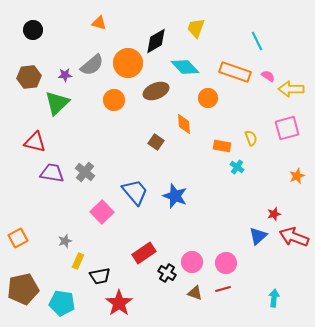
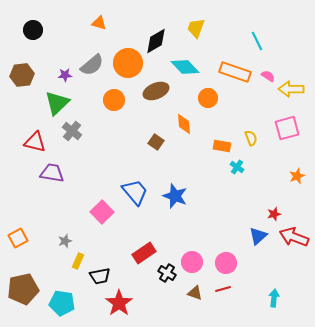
brown hexagon at (29, 77): moved 7 px left, 2 px up
gray cross at (85, 172): moved 13 px left, 41 px up
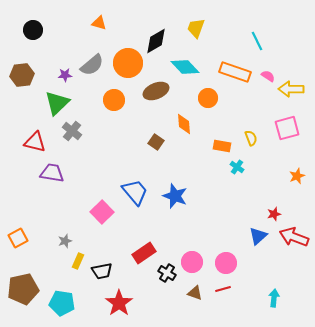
black trapezoid at (100, 276): moved 2 px right, 5 px up
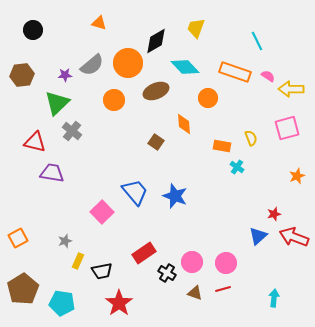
brown pentagon at (23, 289): rotated 20 degrees counterclockwise
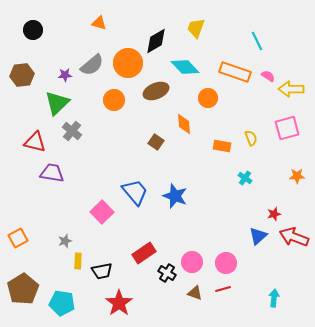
cyan cross at (237, 167): moved 8 px right, 11 px down
orange star at (297, 176): rotated 21 degrees clockwise
yellow rectangle at (78, 261): rotated 21 degrees counterclockwise
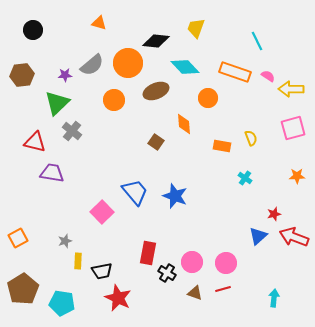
black diamond at (156, 41): rotated 36 degrees clockwise
pink square at (287, 128): moved 6 px right
red rectangle at (144, 253): moved 4 px right; rotated 45 degrees counterclockwise
red star at (119, 303): moved 1 px left, 5 px up; rotated 12 degrees counterclockwise
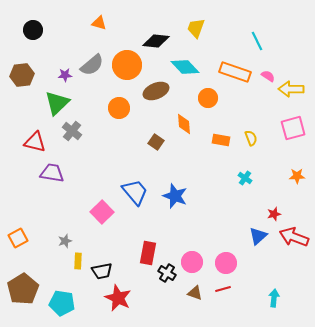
orange circle at (128, 63): moved 1 px left, 2 px down
orange circle at (114, 100): moved 5 px right, 8 px down
orange rectangle at (222, 146): moved 1 px left, 6 px up
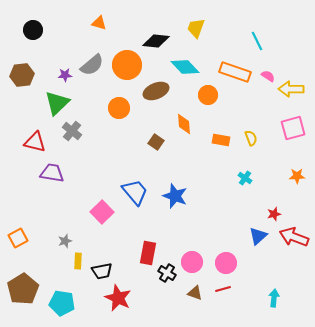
orange circle at (208, 98): moved 3 px up
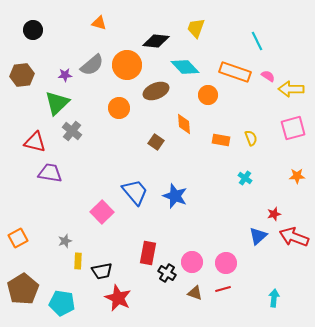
purple trapezoid at (52, 173): moved 2 px left
